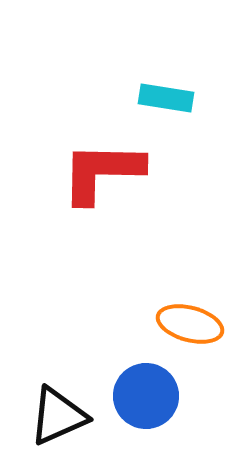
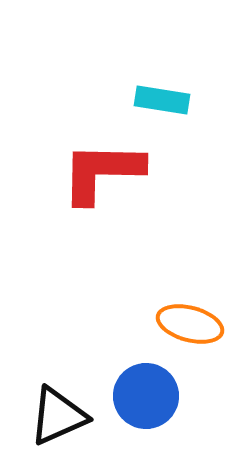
cyan rectangle: moved 4 px left, 2 px down
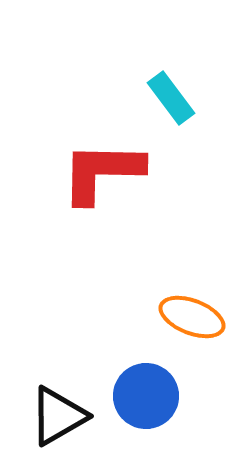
cyan rectangle: moved 9 px right, 2 px up; rotated 44 degrees clockwise
orange ellipse: moved 2 px right, 7 px up; rotated 6 degrees clockwise
black triangle: rotated 6 degrees counterclockwise
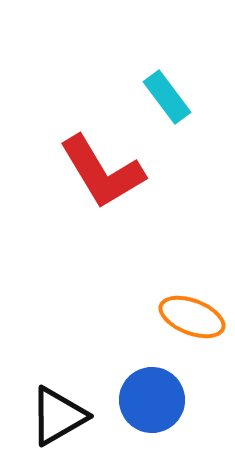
cyan rectangle: moved 4 px left, 1 px up
red L-shape: rotated 122 degrees counterclockwise
blue circle: moved 6 px right, 4 px down
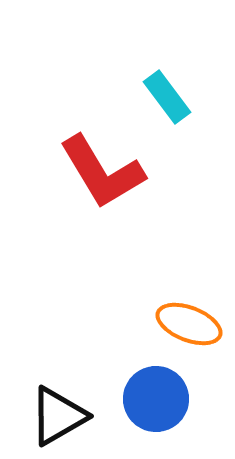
orange ellipse: moved 3 px left, 7 px down
blue circle: moved 4 px right, 1 px up
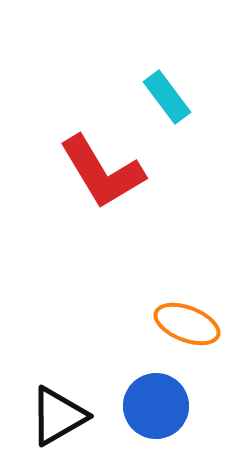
orange ellipse: moved 2 px left
blue circle: moved 7 px down
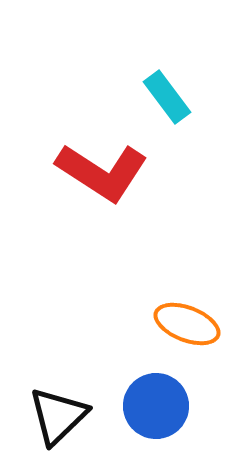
red L-shape: rotated 26 degrees counterclockwise
black triangle: rotated 14 degrees counterclockwise
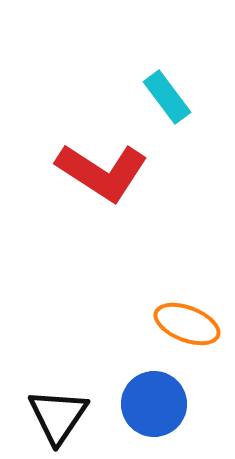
blue circle: moved 2 px left, 2 px up
black triangle: rotated 12 degrees counterclockwise
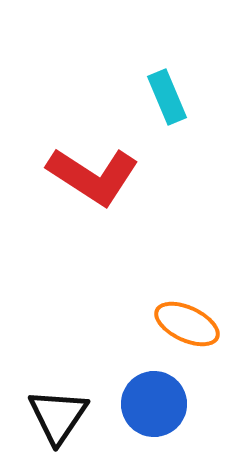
cyan rectangle: rotated 14 degrees clockwise
red L-shape: moved 9 px left, 4 px down
orange ellipse: rotated 4 degrees clockwise
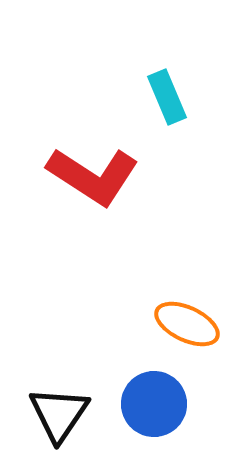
black triangle: moved 1 px right, 2 px up
